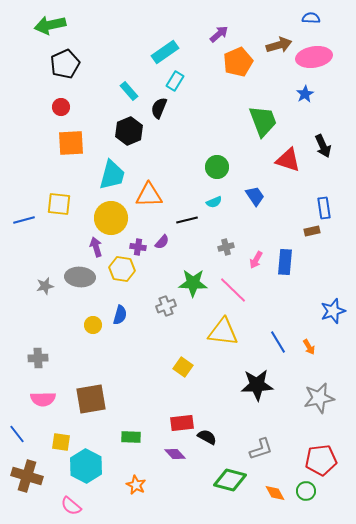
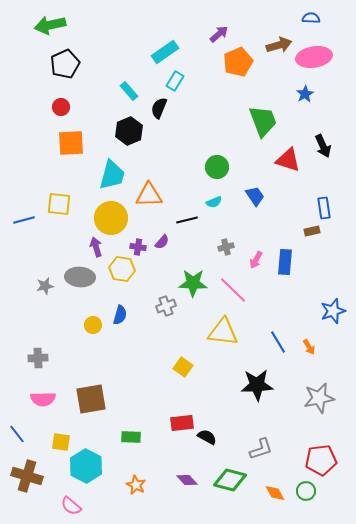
purple diamond at (175, 454): moved 12 px right, 26 px down
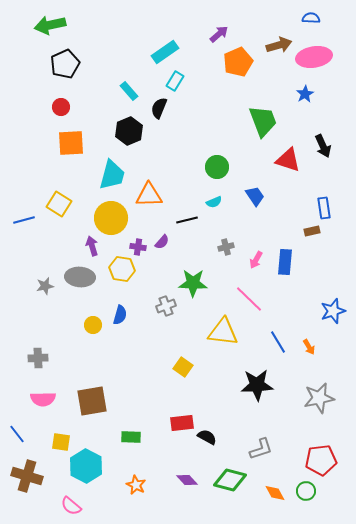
yellow square at (59, 204): rotated 25 degrees clockwise
purple arrow at (96, 247): moved 4 px left, 1 px up
pink line at (233, 290): moved 16 px right, 9 px down
brown square at (91, 399): moved 1 px right, 2 px down
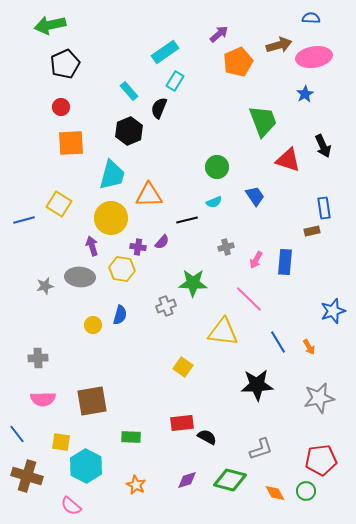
purple diamond at (187, 480): rotated 65 degrees counterclockwise
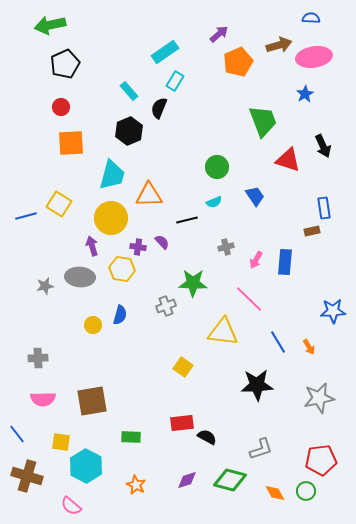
blue line at (24, 220): moved 2 px right, 4 px up
purple semicircle at (162, 242): rotated 84 degrees counterclockwise
blue star at (333, 311): rotated 15 degrees clockwise
